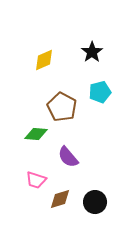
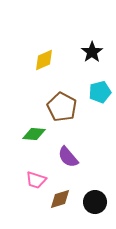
green diamond: moved 2 px left
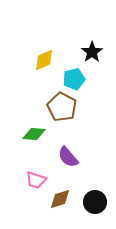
cyan pentagon: moved 26 px left, 13 px up
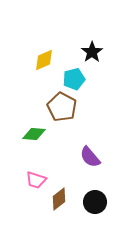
purple semicircle: moved 22 px right
brown diamond: moved 1 px left; rotated 20 degrees counterclockwise
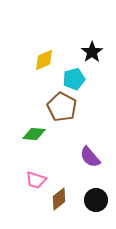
black circle: moved 1 px right, 2 px up
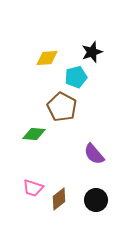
black star: rotated 15 degrees clockwise
yellow diamond: moved 3 px right, 2 px up; rotated 20 degrees clockwise
cyan pentagon: moved 2 px right, 2 px up
purple semicircle: moved 4 px right, 3 px up
pink trapezoid: moved 3 px left, 8 px down
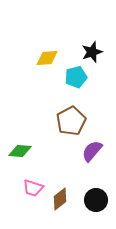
brown pentagon: moved 9 px right, 14 px down; rotated 16 degrees clockwise
green diamond: moved 14 px left, 17 px down
purple semicircle: moved 2 px left, 3 px up; rotated 80 degrees clockwise
brown diamond: moved 1 px right
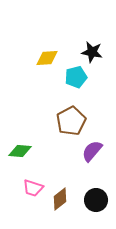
black star: rotated 30 degrees clockwise
